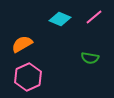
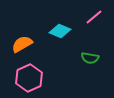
cyan diamond: moved 12 px down
pink hexagon: moved 1 px right, 1 px down
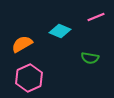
pink line: moved 2 px right; rotated 18 degrees clockwise
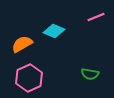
cyan diamond: moved 6 px left
green semicircle: moved 16 px down
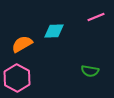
cyan diamond: rotated 25 degrees counterclockwise
green semicircle: moved 3 px up
pink hexagon: moved 12 px left; rotated 8 degrees counterclockwise
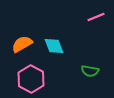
cyan diamond: moved 15 px down; rotated 70 degrees clockwise
pink hexagon: moved 14 px right, 1 px down
